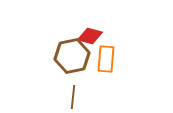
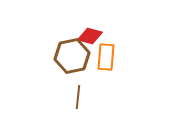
orange rectangle: moved 2 px up
brown line: moved 5 px right
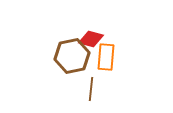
red diamond: moved 1 px right, 3 px down
brown line: moved 13 px right, 8 px up
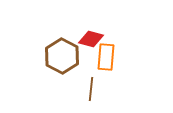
brown hexagon: moved 10 px left; rotated 20 degrees counterclockwise
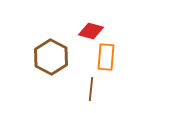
red diamond: moved 8 px up
brown hexagon: moved 11 px left, 1 px down
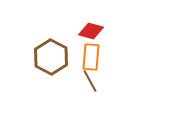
orange rectangle: moved 15 px left
brown line: moved 1 px left, 8 px up; rotated 35 degrees counterclockwise
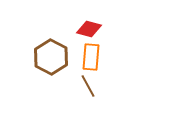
red diamond: moved 2 px left, 2 px up
brown line: moved 2 px left, 5 px down
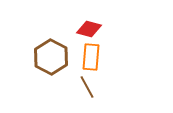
brown line: moved 1 px left, 1 px down
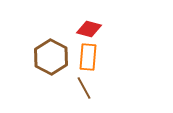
orange rectangle: moved 3 px left
brown line: moved 3 px left, 1 px down
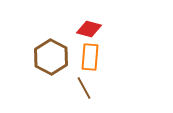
orange rectangle: moved 2 px right
